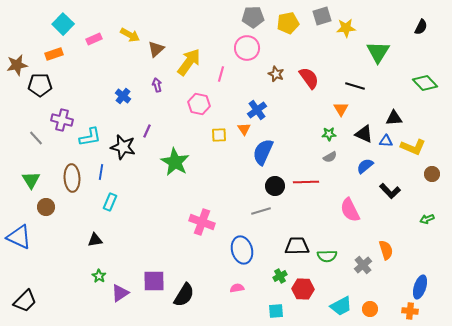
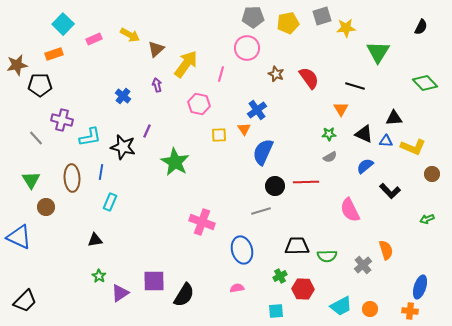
yellow arrow at (189, 62): moved 3 px left, 2 px down
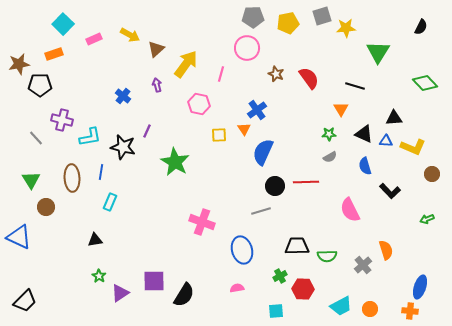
brown star at (17, 65): moved 2 px right, 1 px up
blue semicircle at (365, 166): rotated 66 degrees counterclockwise
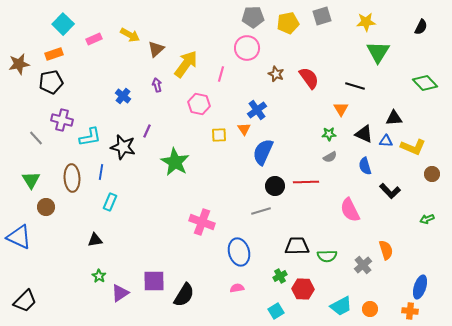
yellow star at (346, 28): moved 20 px right, 6 px up
black pentagon at (40, 85): moved 11 px right, 3 px up; rotated 10 degrees counterclockwise
blue ellipse at (242, 250): moved 3 px left, 2 px down
cyan square at (276, 311): rotated 28 degrees counterclockwise
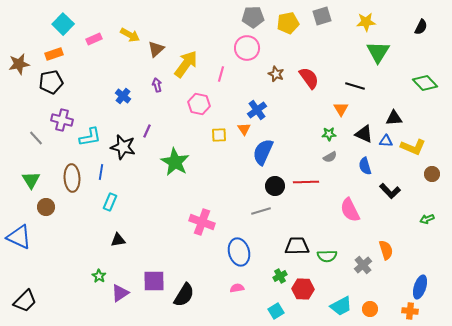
black triangle at (95, 240): moved 23 px right
